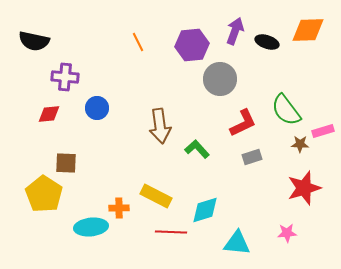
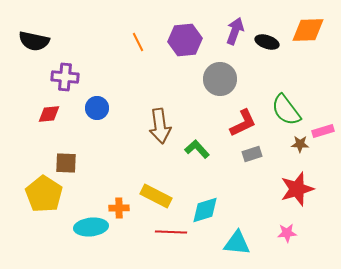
purple hexagon: moved 7 px left, 5 px up
gray rectangle: moved 3 px up
red star: moved 7 px left, 1 px down
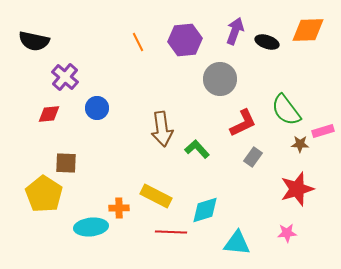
purple cross: rotated 36 degrees clockwise
brown arrow: moved 2 px right, 3 px down
gray rectangle: moved 1 px right, 3 px down; rotated 36 degrees counterclockwise
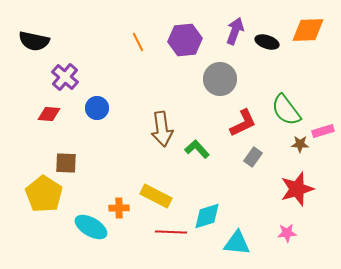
red diamond: rotated 10 degrees clockwise
cyan diamond: moved 2 px right, 6 px down
cyan ellipse: rotated 36 degrees clockwise
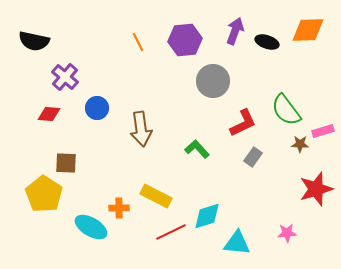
gray circle: moved 7 px left, 2 px down
brown arrow: moved 21 px left
red star: moved 19 px right
red line: rotated 28 degrees counterclockwise
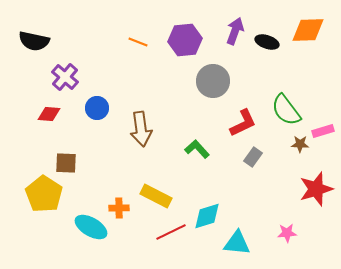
orange line: rotated 42 degrees counterclockwise
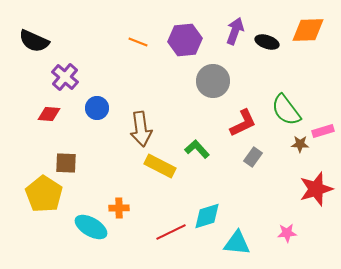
black semicircle: rotated 12 degrees clockwise
yellow rectangle: moved 4 px right, 30 px up
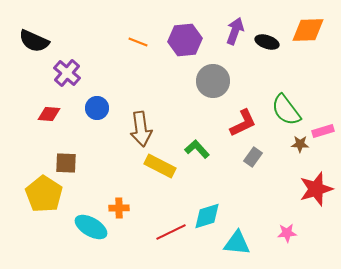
purple cross: moved 2 px right, 4 px up
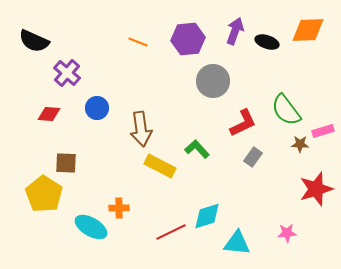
purple hexagon: moved 3 px right, 1 px up
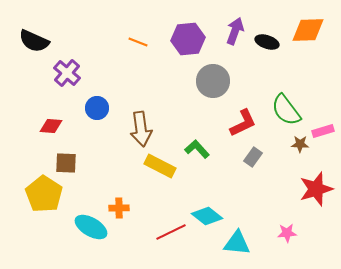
red diamond: moved 2 px right, 12 px down
cyan diamond: rotated 56 degrees clockwise
